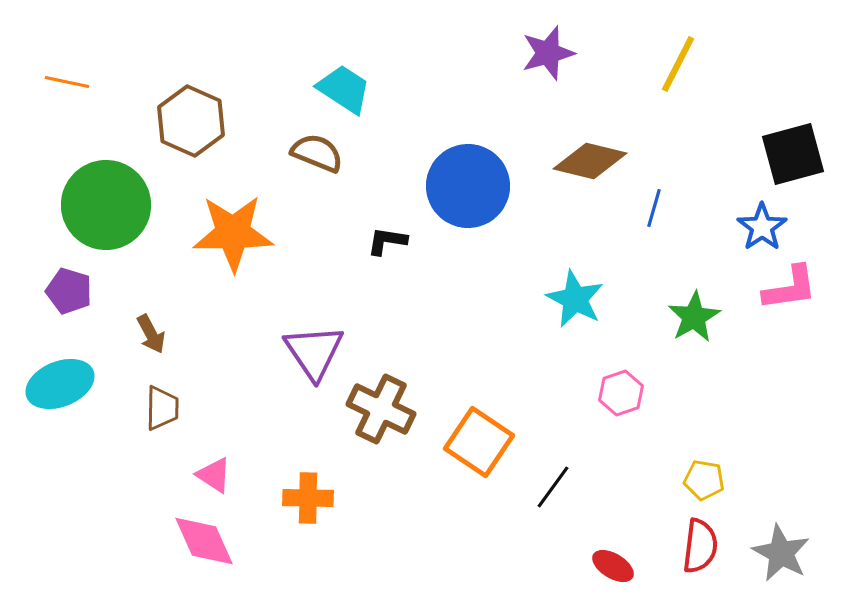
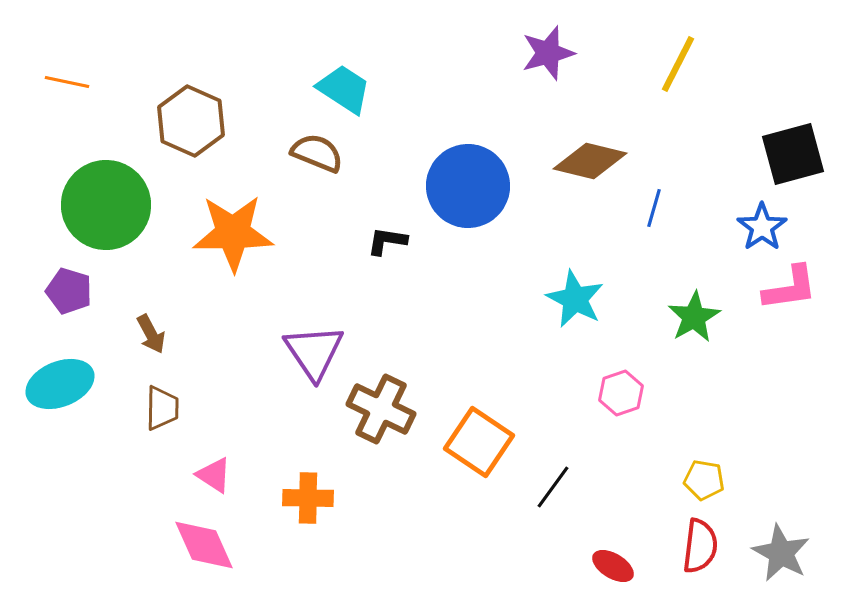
pink diamond: moved 4 px down
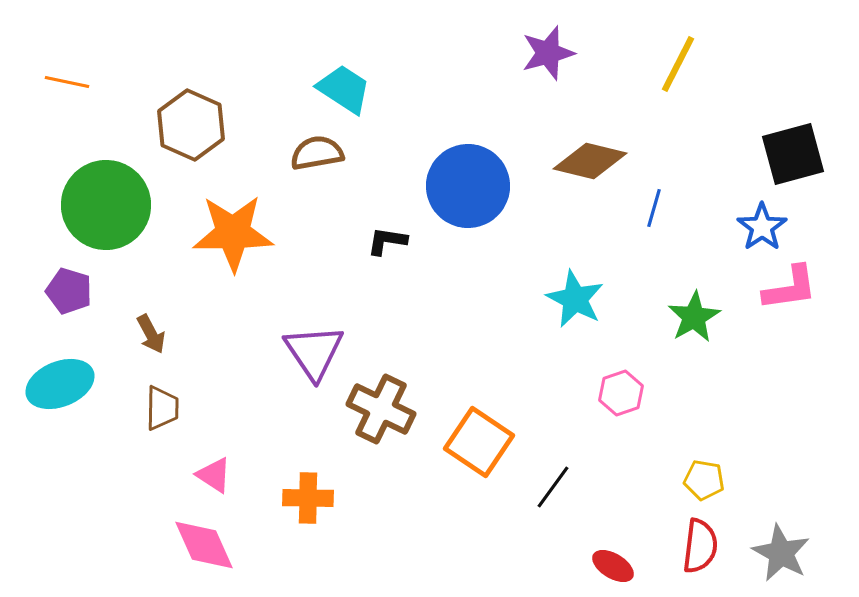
brown hexagon: moved 4 px down
brown semicircle: rotated 32 degrees counterclockwise
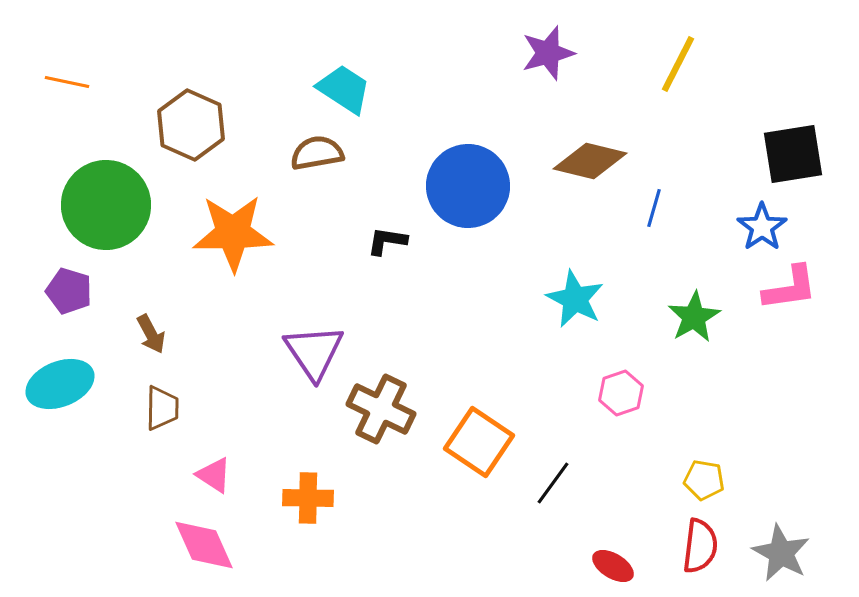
black square: rotated 6 degrees clockwise
black line: moved 4 px up
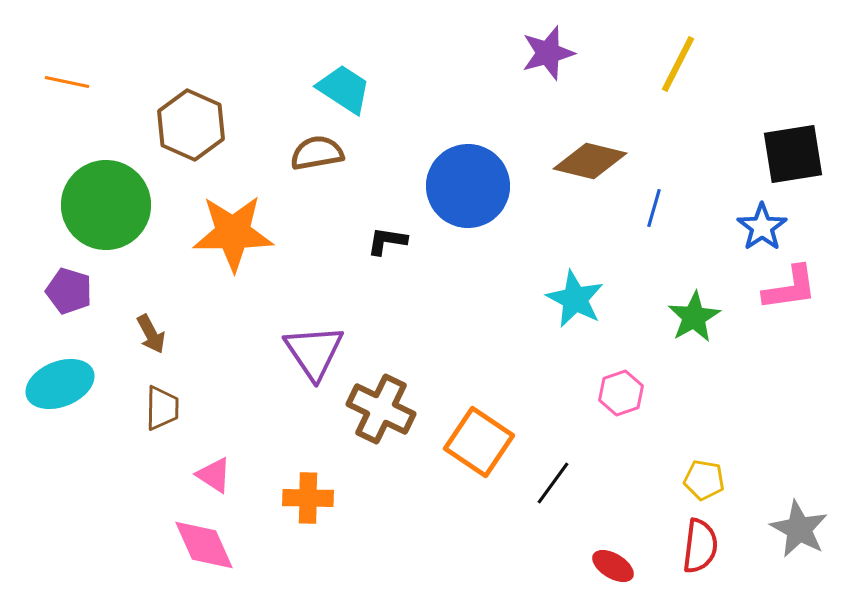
gray star: moved 18 px right, 24 px up
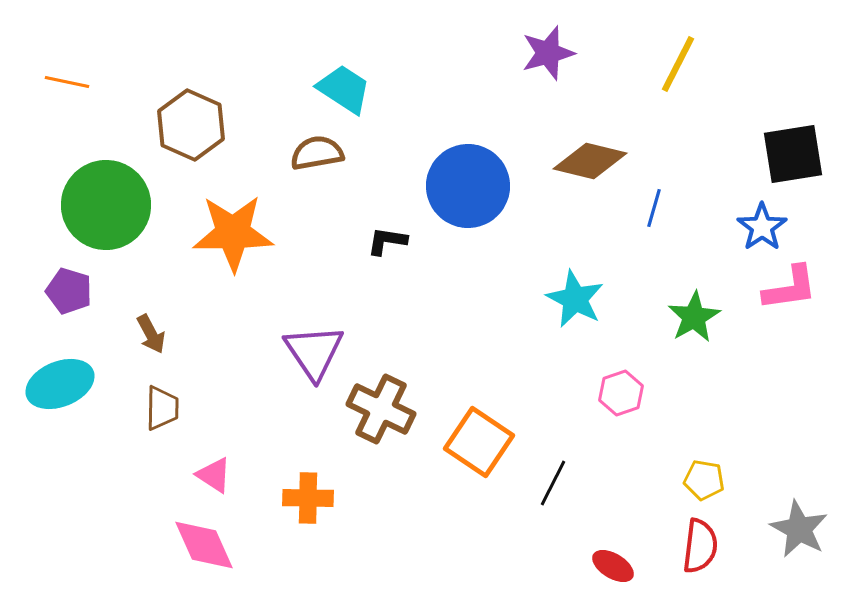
black line: rotated 9 degrees counterclockwise
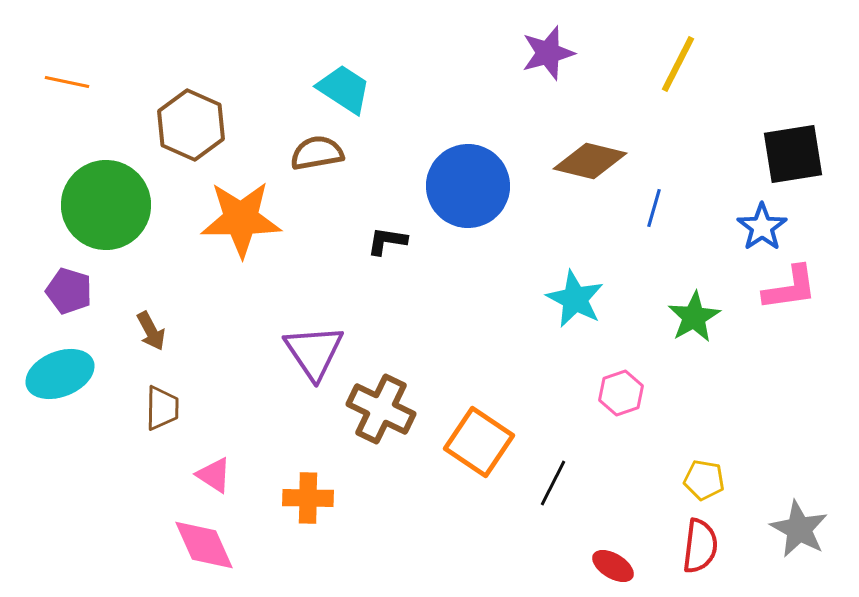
orange star: moved 8 px right, 14 px up
brown arrow: moved 3 px up
cyan ellipse: moved 10 px up
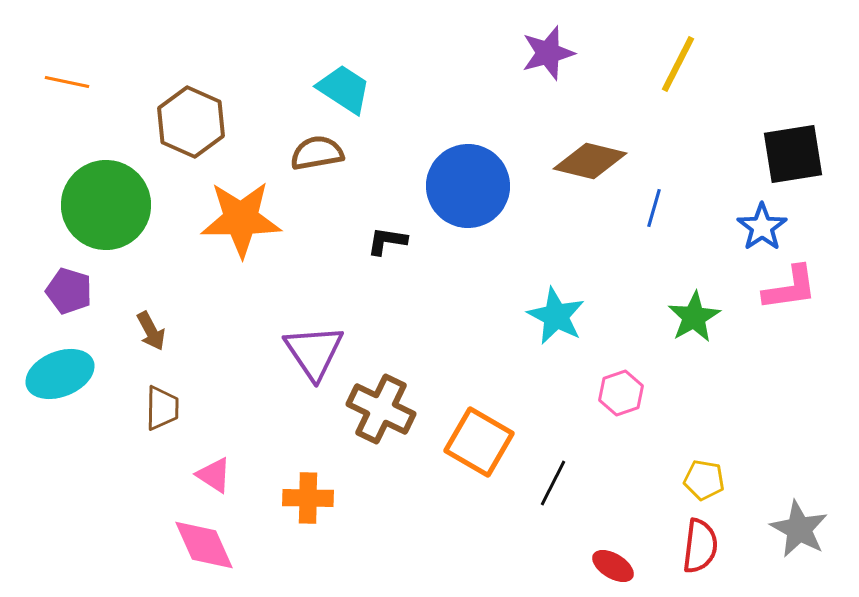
brown hexagon: moved 3 px up
cyan star: moved 19 px left, 17 px down
orange square: rotated 4 degrees counterclockwise
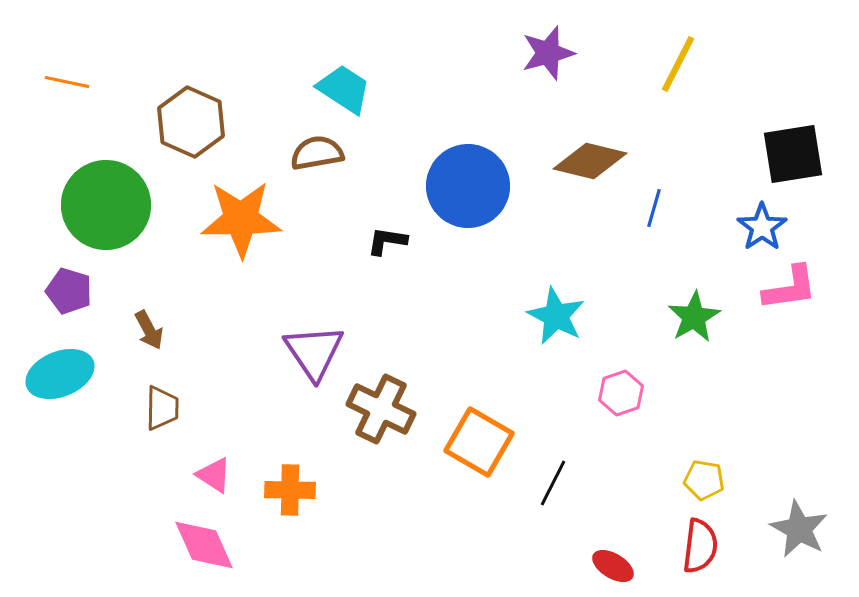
brown arrow: moved 2 px left, 1 px up
orange cross: moved 18 px left, 8 px up
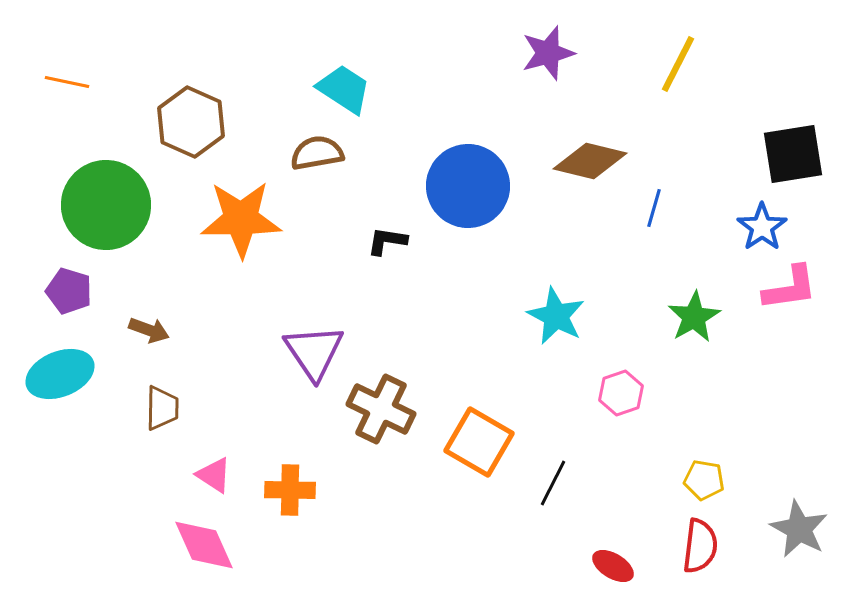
brown arrow: rotated 42 degrees counterclockwise
